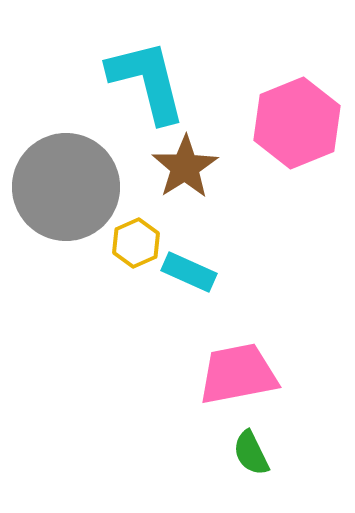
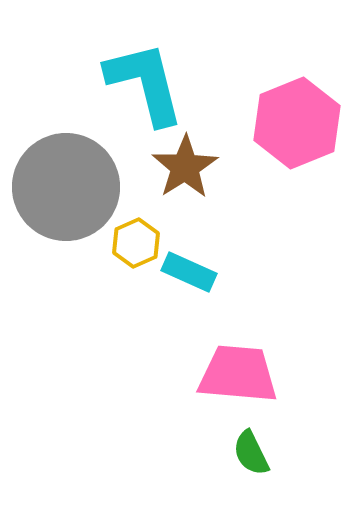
cyan L-shape: moved 2 px left, 2 px down
pink trapezoid: rotated 16 degrees clockwise
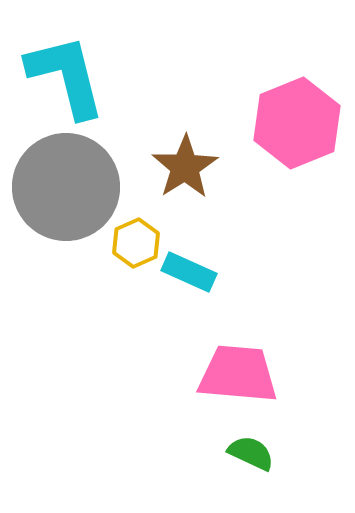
cyan L-shape: moved 79 px left, 7 px up
green semicircle: rotated 141 degrees clockwise
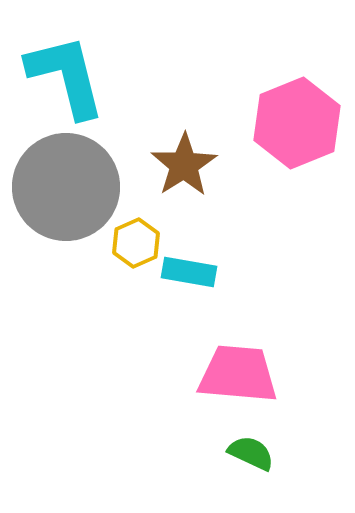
brown star: moved 1 px left, 2 px up
cyan rectangle: rotated 14 degrees counterclockwise
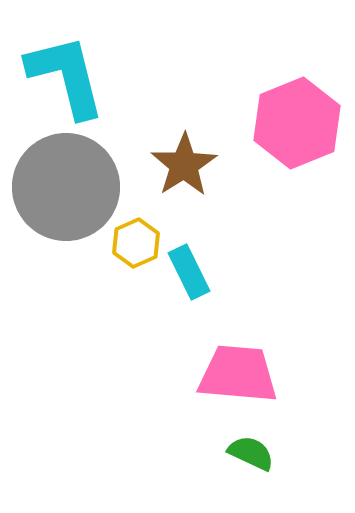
cyan rectangle: rotated 54 degrees clockwise
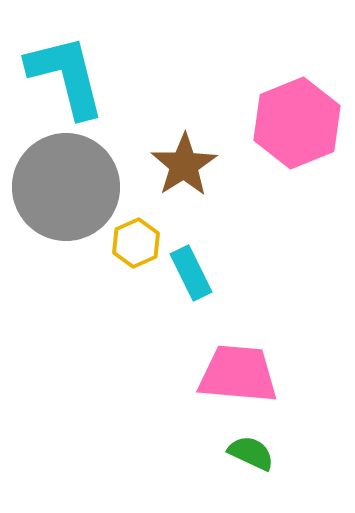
cyan rectangle: moved 2 px right, 1 px down
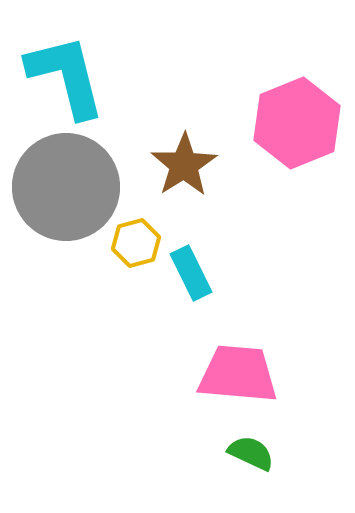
yellow hexagon: rotated 9 degrees clockwise
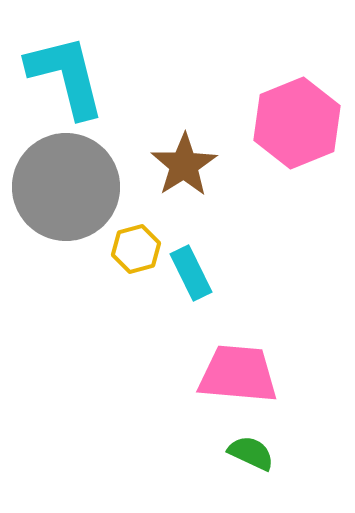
yellow hexagon: moved 6 px down
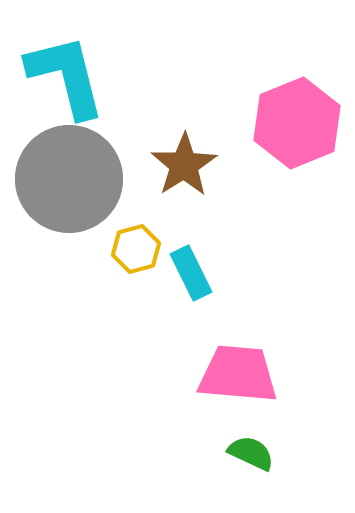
gray circle: moved 3 px right, 8 px up
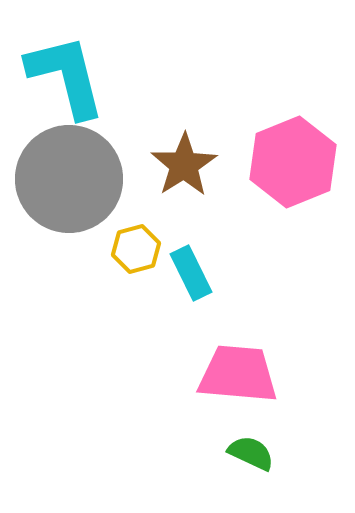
pink hexagon: moved 4 px left, 39 px down
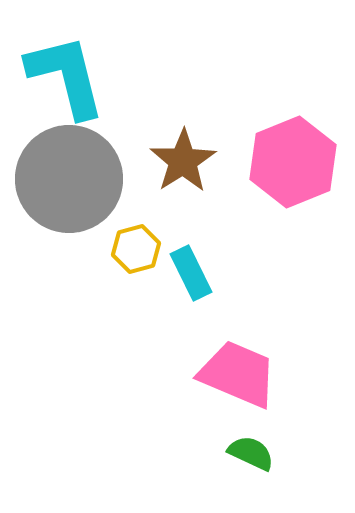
brown star: moved 1 px left, 4 px up
pink trapezoid: rotated 18 degrees clockwise
